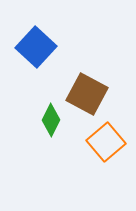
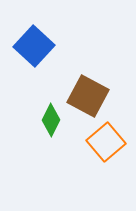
blue square: moved 2 px left, 1 px up
brown square: moved 1 px right, 2 px down
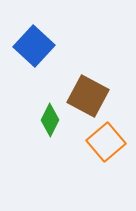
green diamond: moved 1 px left
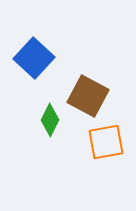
blue square: moved 12 px down
orange square: rotated 30 degrees clockwise
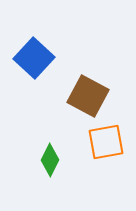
green diamond: moved 40 px down
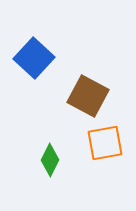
orange square: moved 1 px left, 1 px down
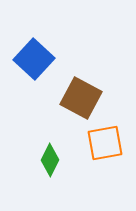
blue square: moved 1 px down
brown square: moved 7 px left, 2 px down
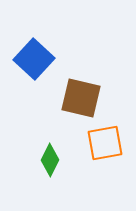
brown square: rotated 15 degrees counterclockwise
